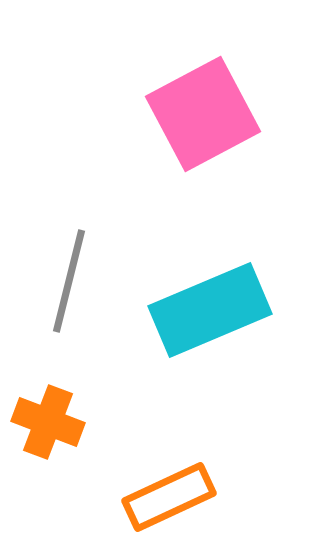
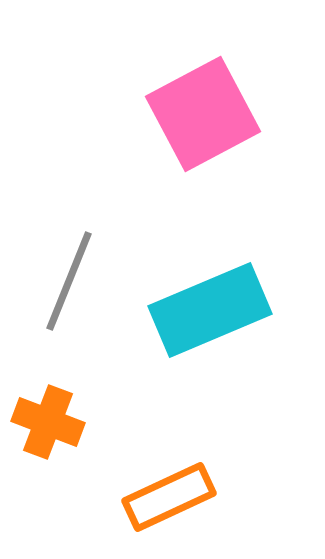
gray line: rotated 8 degrees clockwise
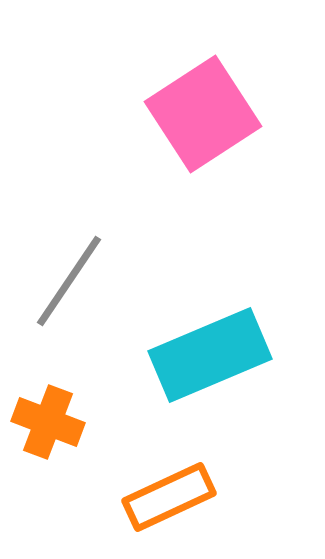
pink square: rotated 5 degrees counterclockwise
gray line: rotated 12 degrees clockwise
cyan rectangle: moved 45 px down
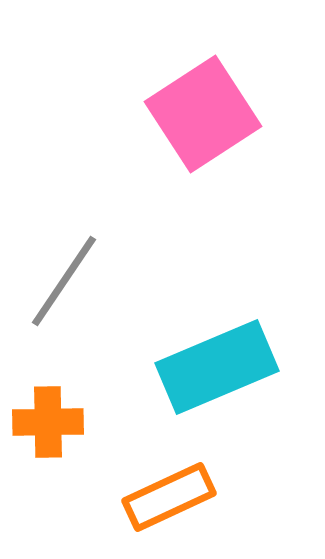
gray line: moved 5 px left
cyan rectangle: moved 7 px right, 12 px down
orange cross: rotated 22 degrees counterclockwise
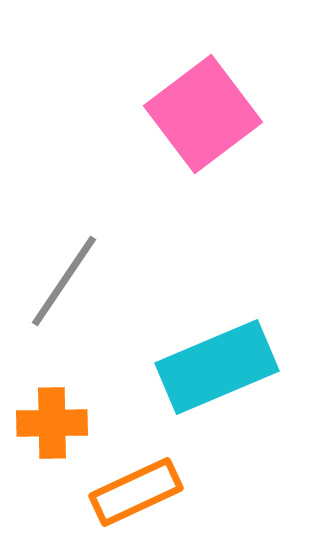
pink square: rotated 4 degrees counterclockwise
orange cross: moved 4 px right, 1 px down
orange rectangle: moved 33 px left, 5 px up
